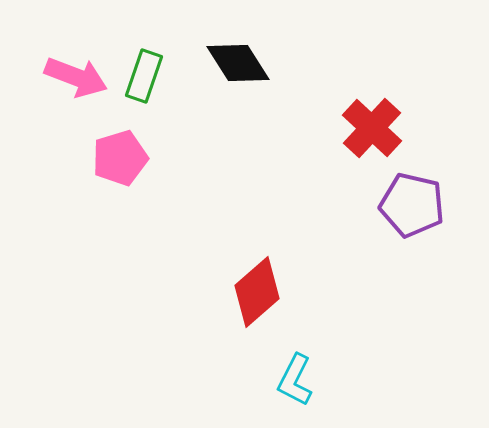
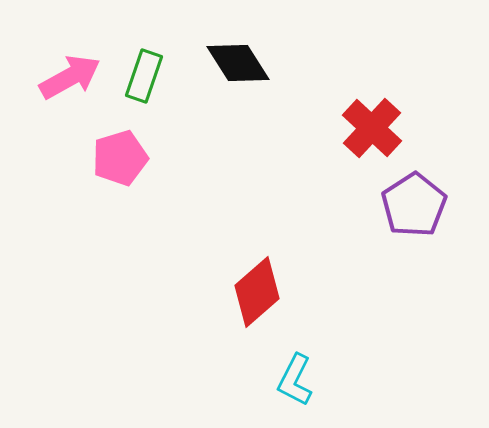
pink arrow: moved 6 px left; rotated 50 degrees counterclockwise
purple pentagon: moved 2 px right; rotated 26 degrees clockwise
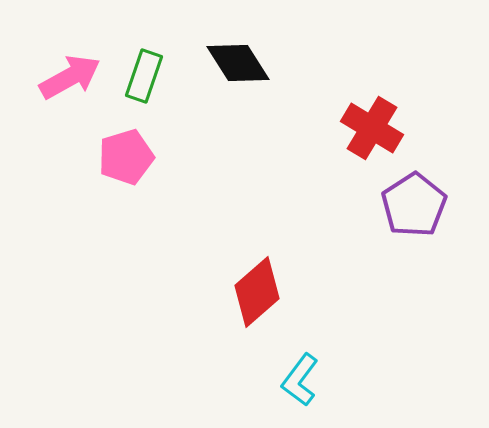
red cross: rotated 12 degrees counterclockwise
pink pentagon: moved 6 px right, 1 px up
cyan L-shape: moved 5 px right; rotated 10 degrees clockwise
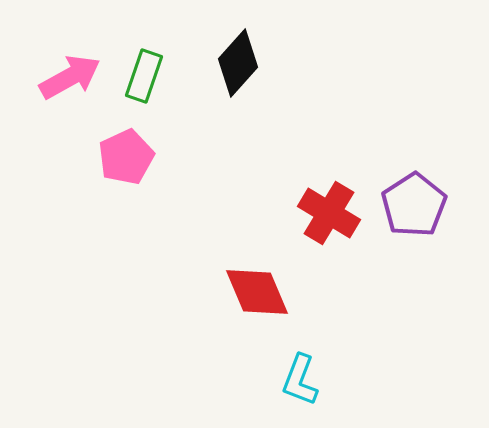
black diamond: rotated 74 degrees clockwise
red cross: moved 43 px left, 85 px down
pink pentagon: rotated 8 degrees counterclockwise
red diamond: rotated 72 degrees counterclockwise
cyan L-shape: rotated 16 degrees counterclockwise
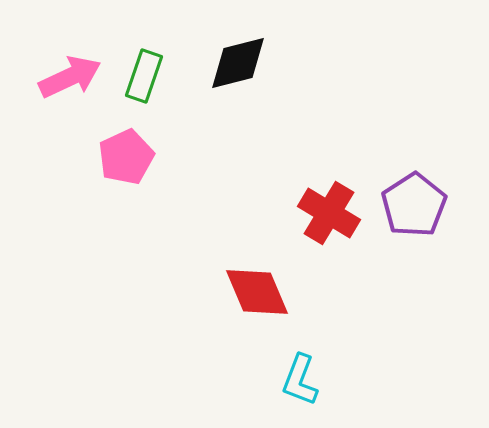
black diamond: rotated 34 degrees clockwise
pink arrow: rotated 4 degrees clockwise
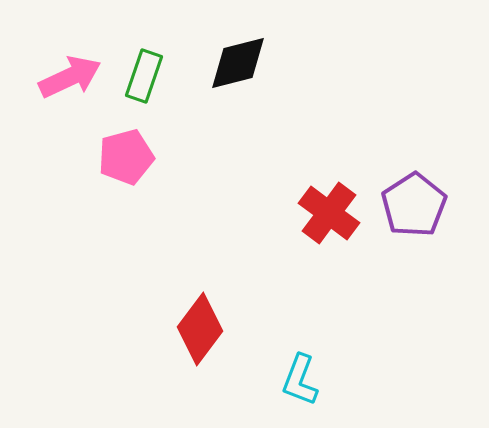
pink pentagon: rotated 10 degrees clockwise
red cross: rotated 6 degrees clockwise
red diamond: moved 57 px left, 37 px down; rotated 60 degrees clockwise
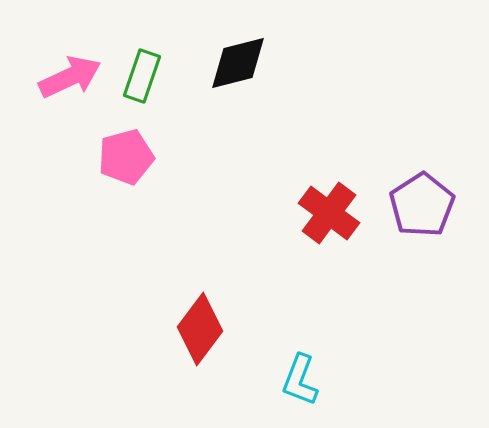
green rectangle: moved 2 px left
purple pentagon: moved 8 px right
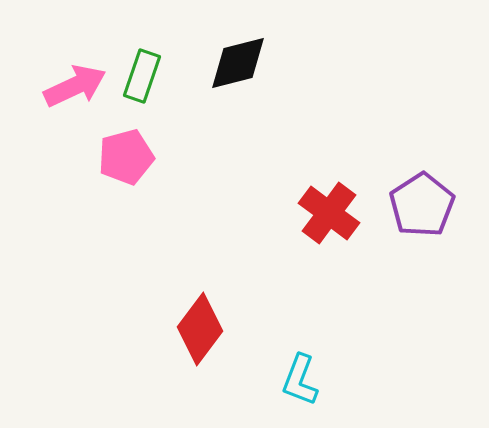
pink arrow: moved 5 px right, 9 px down
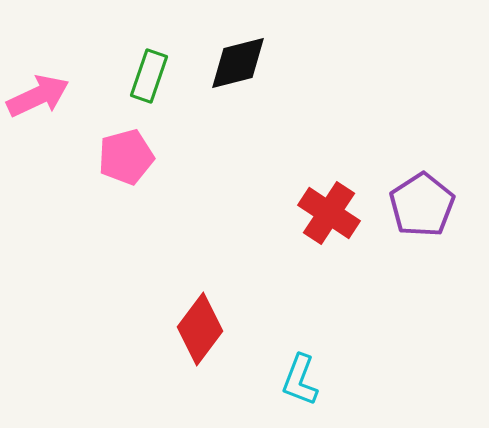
green rectangle: moved 7 px right
pink arrow: moved 37 px left, 10 px down
red cross: rotated 4 degrees counterclockwise
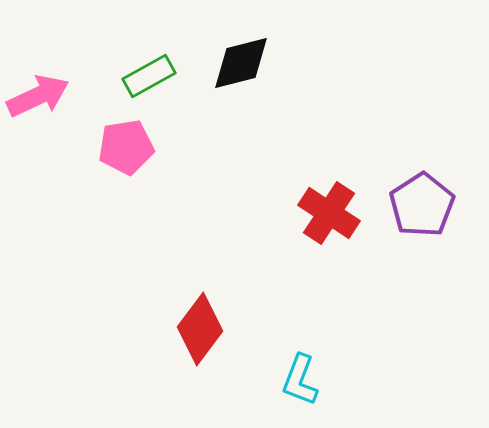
black diamond: moved 3 px right
green rectangle: rotated 42 degrees clockwise
pink pentagon: moved 10 px up; rotated 6 degrees clockwise
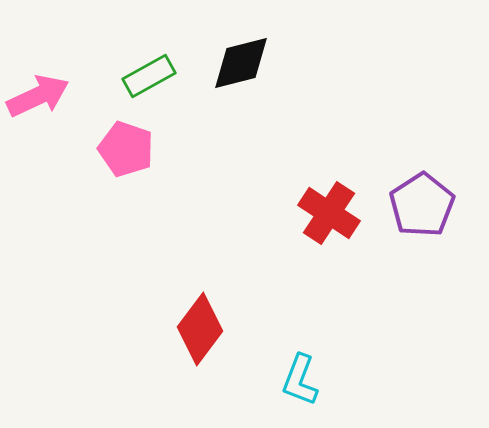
pink pentagon: moved 2 px down; rotated 28 degrees clockwise
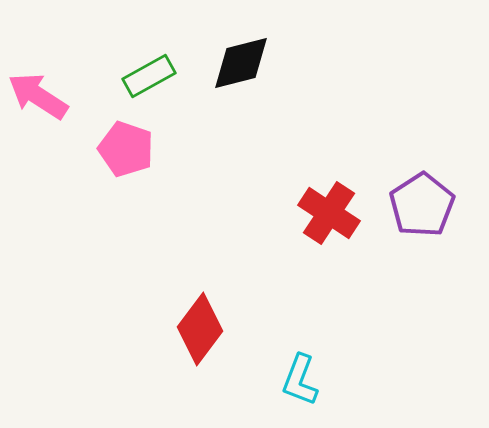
pink arrow: rotated 122 degrees counterclockwise
